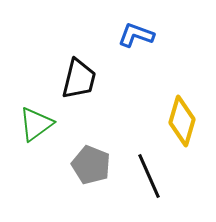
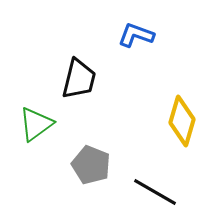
black line: moved 6 px right, 16 px down; rotated 36 degrees counterclockwise
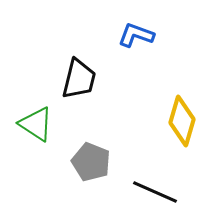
green triangle: rotated 51 degrees counterclockwise
gray pentagon: moved 3 px up
black line: rotated 6 degrees counterclockwise
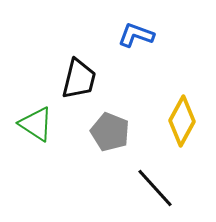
yellow diamond: rotated 12 degrees clockwise
gray pentagon: moved 19 px right, 30 px up
black line: moved 4 px up; rotated 24 degrees clockwise
